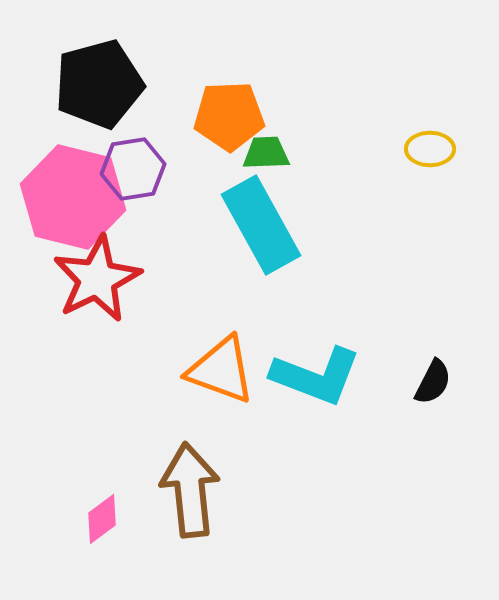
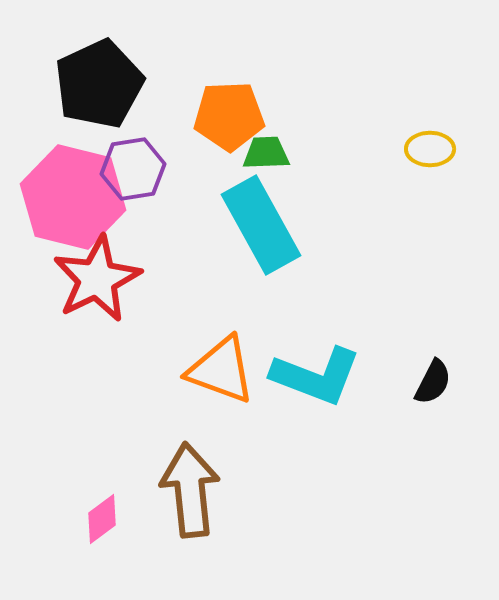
black pentagon: rotated 10 degrees counterclockwise
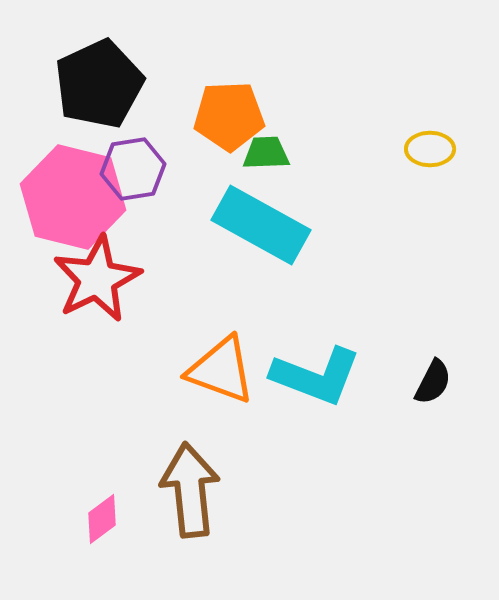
cyan rectangle: rotated 32 degrees counterclockwise
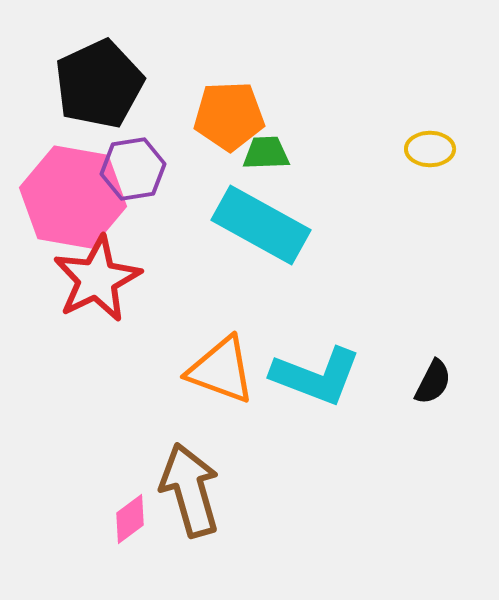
pink hexagon: rotated 4 degrees counterclockwise
brown arrow: rotated 10 degrees counterclockwise
pink diamond: moved 28 px right
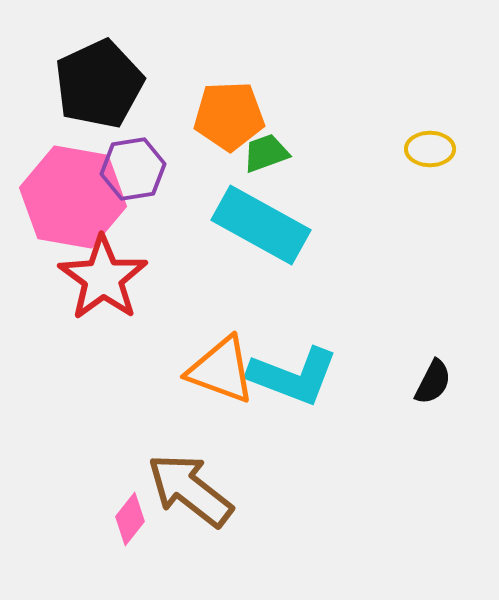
green trapezoid: rotated 18 degrees counterclockwise
red star: moved 6 px right, 1 px up; rotated 10 degrees counterclockwise
cyan L-shape: moved 23 px left
brown arrow: rotated 36 degrees counterclockwise
pink diamond: rotated 15 degrees counterclockwise
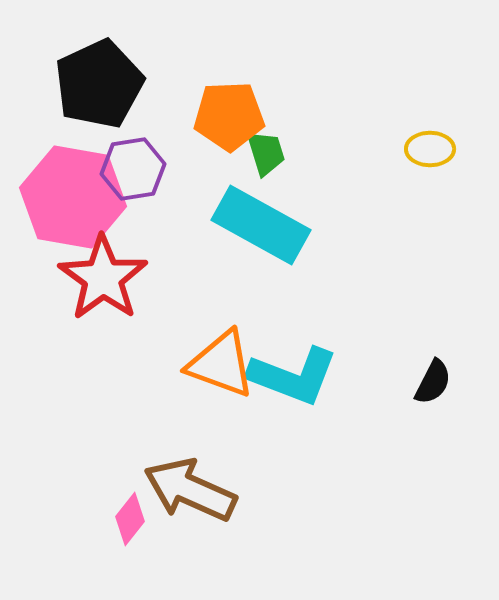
green trapezoid: rotated 93 degrees clockwise
orange triangle: moved 6 px up
brown arrow: rotated 14 degrees counterclockwise
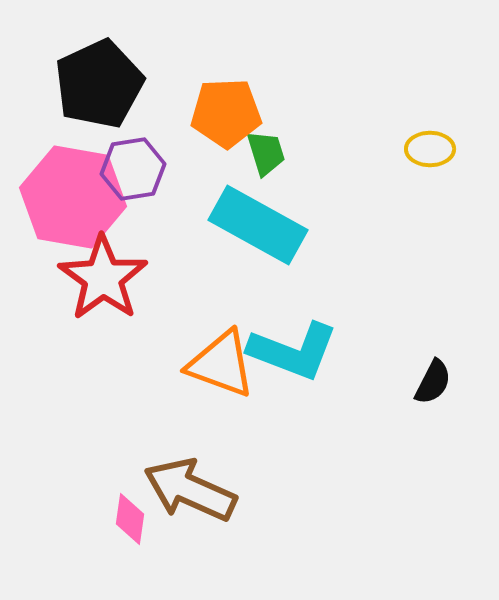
orange pentagon: moved 3 px left, 3 px up
cyan rectangle: moved 3 px left
cyan L-shape: moved 25 px up
pink diamond: rotated 30 degrees counterclockwise
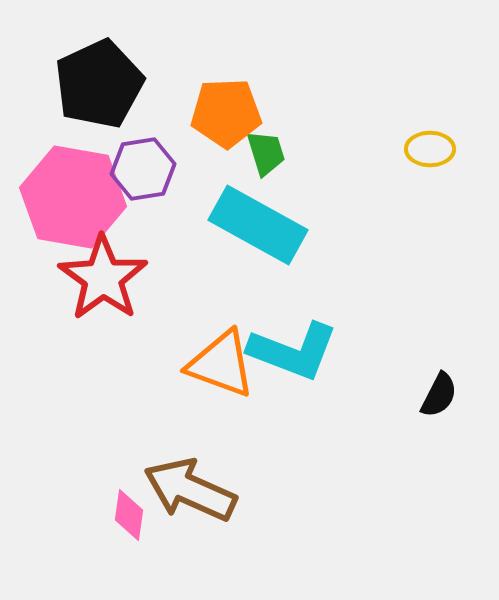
purple hexagon: moved 10 px right
black semicircle: moved 6 px right, 13 px down
pink diamond: moved 1 px left, 4 px up
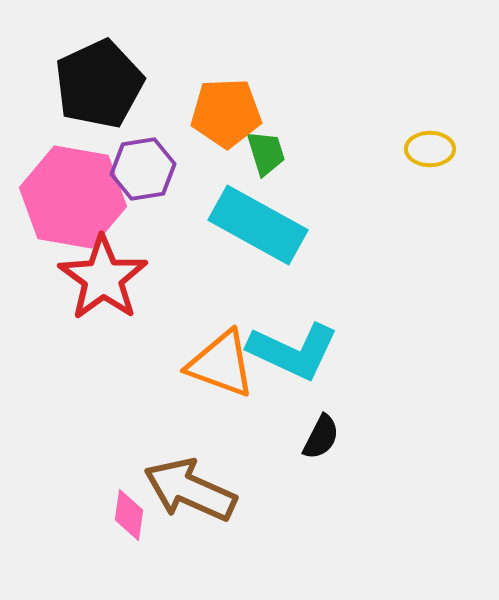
cyan L-shape: rotated 4 degrees clockwise
black semicircle: moved 118 px left, 42 px down
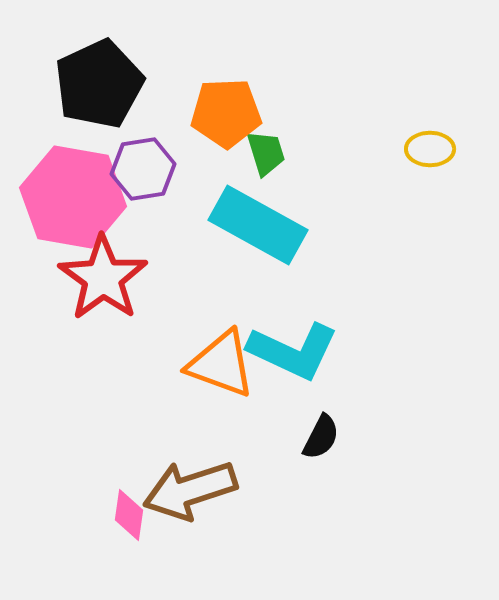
brown arrow: rotated 42 degrees counterclockwise
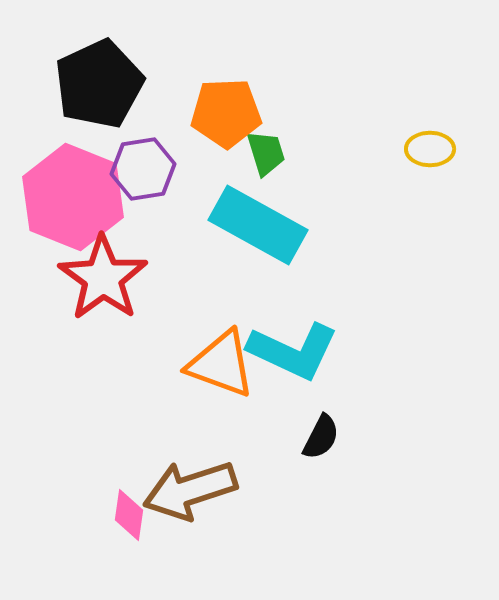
pink hexagon: rotated 12 degrees clockwise
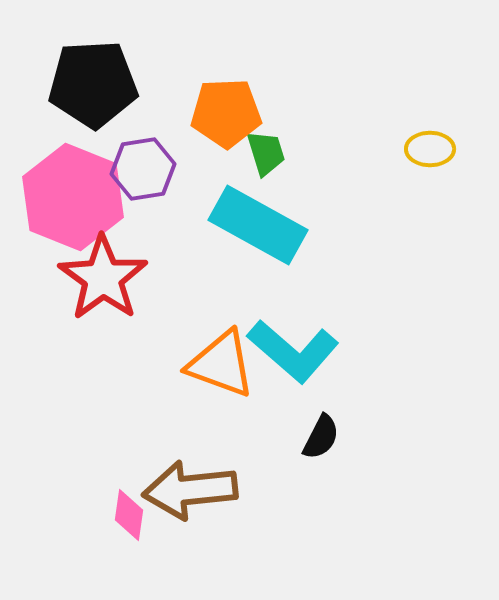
black pentagon: moved 6 px left; rotated 22 degrees clockwise
cyan L-shape: rotated 16 degrees clockwise
brown arrow: rotated 12 degrees clockwise
